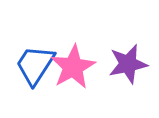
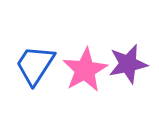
pink star: moved 12 px right, 3 px down
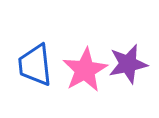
blue trapezoid: rotated 39 degrees counterclockwise
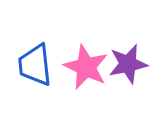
pink star: moved 1 px right, 3 px up; rotated 18 degrees counterclockwise
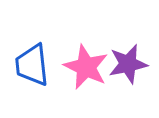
blue trapezoid: moved 3 px left
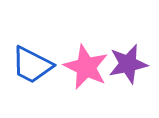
blue trapezoid: rotated 57 degrees counterclockwise
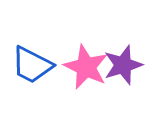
purple star: moved 5 px left, 1 px down; rotated 6 degrees counterclockwise
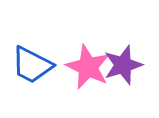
pink star: moved 2 px right
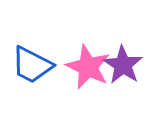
purple star: rotated 21 degrees counterclockwise
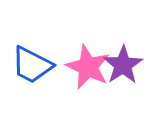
purple star: rotated 6 degrees clockwise
